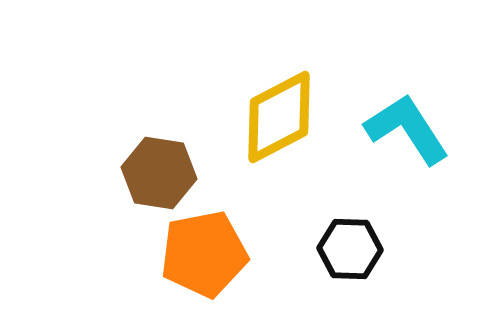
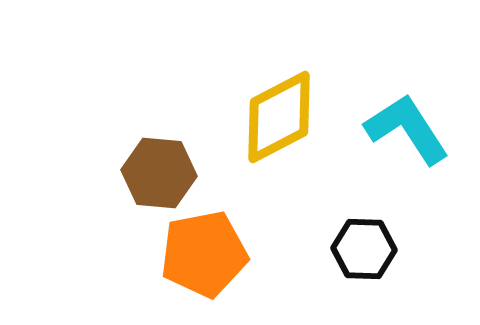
brown hexagon: rotated 4 degrees counterclockwise
black hexagon: moved 14 px right
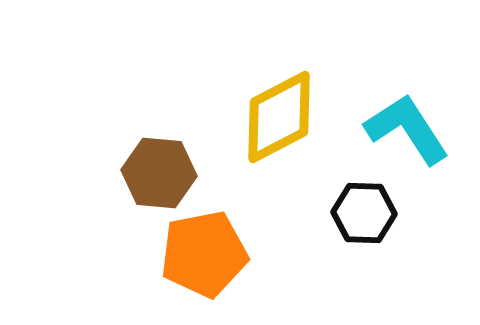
black hexagon: moved 36 px up
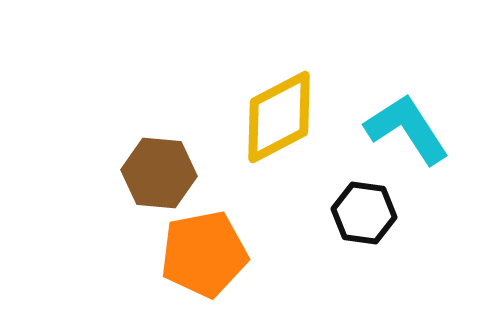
black hexagon: rotated 6 degrees clockwise
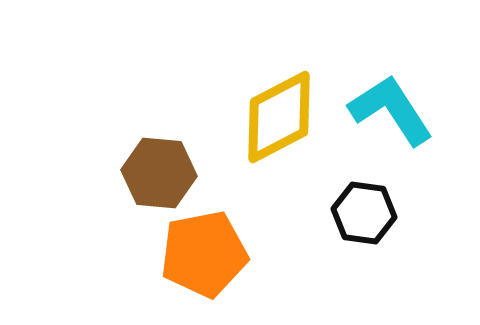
cyan L-shape: moved 16 px left, 19 px up
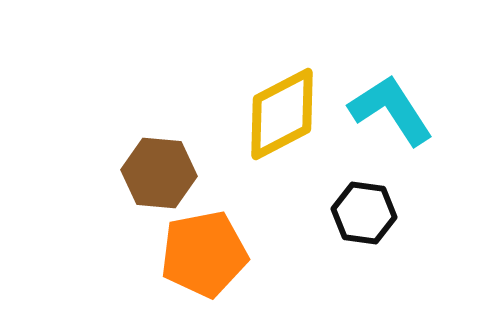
yellow diamond: moved 3 px right, 3 px up
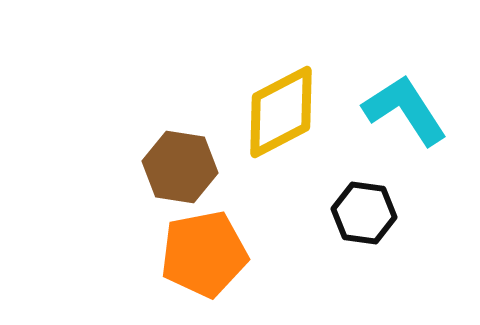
cyan L-shape: moved 14 px right
yellow diamond: moved 1 px left, 2 px up
brown hexagon: moved 21 px right, 6 px up; rotated 4 degrees clockwise
